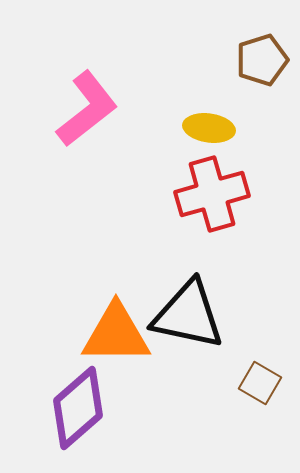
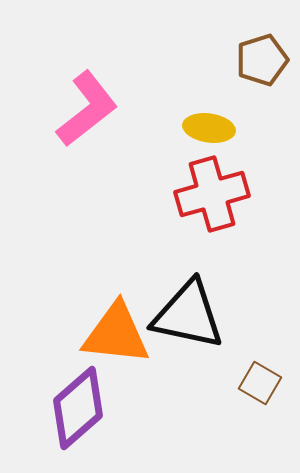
orange triangle: rotated 6 degrees clockwise
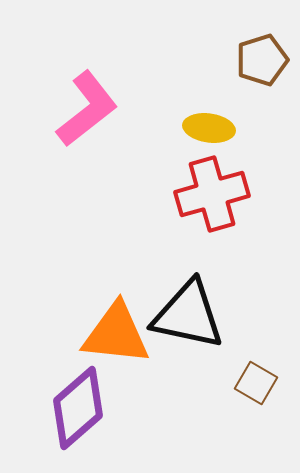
brown square: moved 4 px left
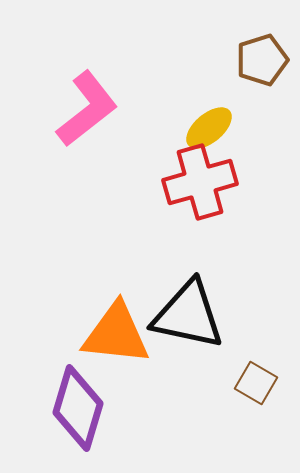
yellow ellipse: rotated 48 degrees counterclockwise
red cross: moved 12 px left, 12 px up
purple diamond: rotated 32 degrees counterclockwise
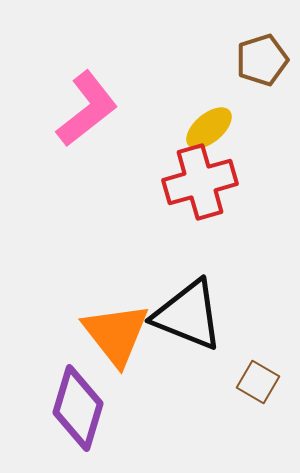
black triangle: rotated 10 degrees clockwise
orange triangle: rotated 46 degrees clockwise
brown square: moved 2 px right, 1 px up
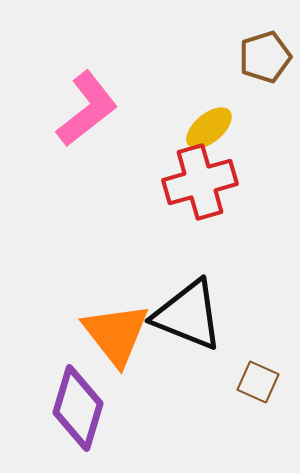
brown pentagon: moved 3 px right, 3 px up
brown square: rotated 6 degrees counterclockwise
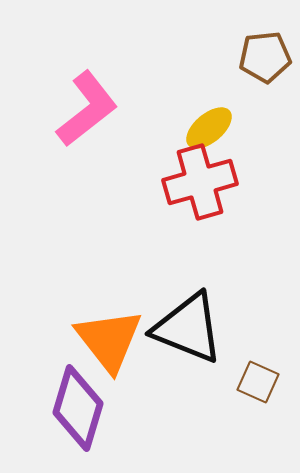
brown pentagon: rotated 12 degrees clockwise
black triangle: moved 13 px down
orange triangle: moved 7 px left, 6 px down
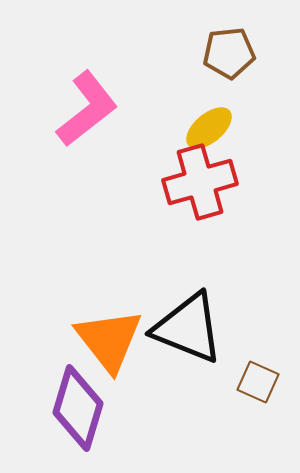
brown pentagon: moved 36 px left, 4 px up
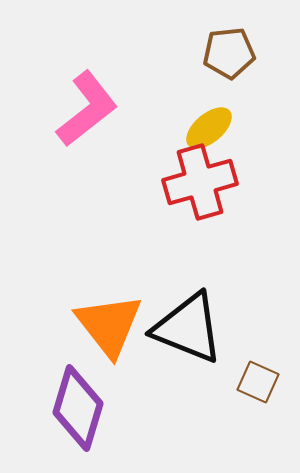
orange triangle: moved 15 px up
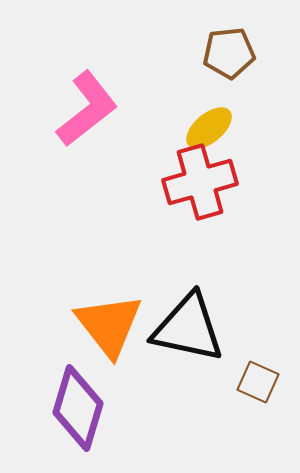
black triangle: rotated 10 degrees counterclockwise
